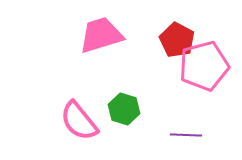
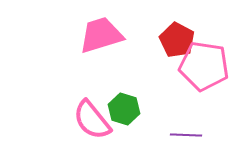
pink pentagon: rotated 24 degrees clockwise
pink semicircle: moved 13 px right, 1 px up
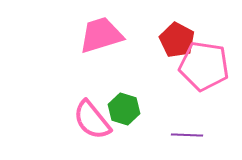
purple line: moved 1 px right
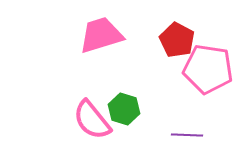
pink pentagon: moved 4 px right, 3 px down
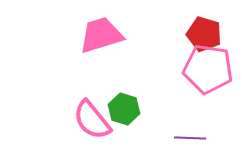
red pentagon: moved 27 px right, 6 px up; rotated 12 degrees counterclockwise
purple line: moved 3 px right, 3 px down
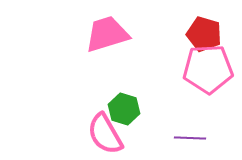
pink trapezoid: moved 6 px right, 1 px up
pink pentagon: rotated 12 degrees counterclockwise
pink semicircle: moved 13 px right, 14 px down; rotated 9 degrees clockwise
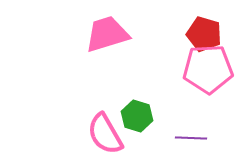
green hexagon: moved 13 px right, 7 px down
purple line: moved 1 px right
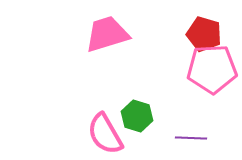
pink pentagon: moved 4 px right
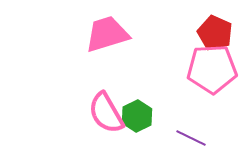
red pentagon: moved 11 px right, 1 px up; rotated 8 degrees clockwise
green hexagon: rotated 16 degrees clockwise
pink semicircle: moved 1 px right, 21 px up
purple line: rotated 24 degrees clockwise
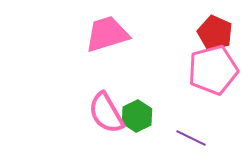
pink pentagon: moved 1 px right, 1 px down; rotated 12 degrees counterclockwise
